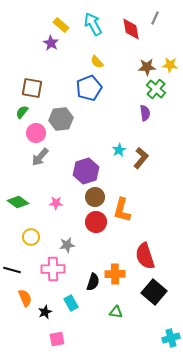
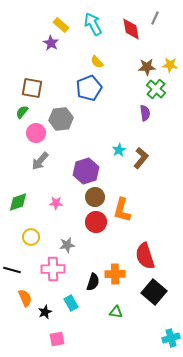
gray arrow: moved 4 px down
green diamond: rotated 55 degrees counterclockwise
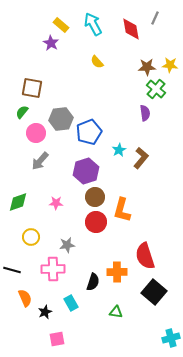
blue pentagon: moved 44 px down
orange cross: moved 2 px right, 2 px up
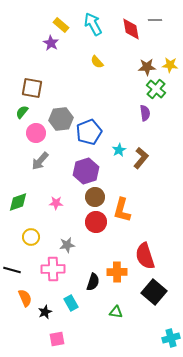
gray line: moved 2 px down; rotated 64 degrees clockwise
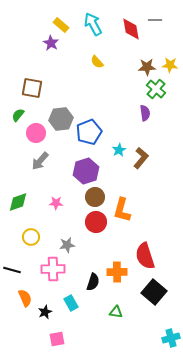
green semicircle: moved 4 px left, 3 px down
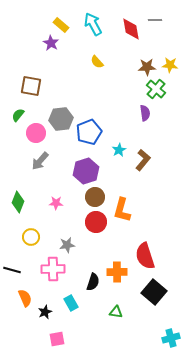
brown square: moved 1 px left, 2 px up
brown L-shape: moved 2 px right, 2 px down
green diamond: rotated 50 degrees counterclockwise
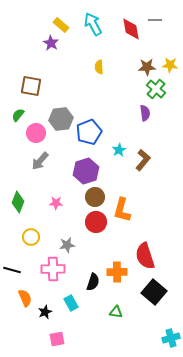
yellow semicircle: moved 2 px right, 5 px down; rotated 40 degrees clockwise
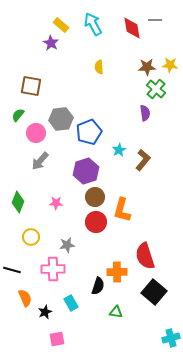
red diamond: moved 1 px right, 1 px up
black semicircle: moved 5 px right, 4 px down
